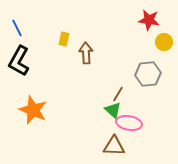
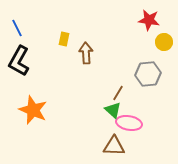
brown line: moved 1 px up
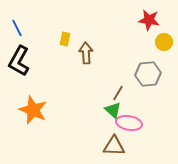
yellow rectangle: moved 1 px right
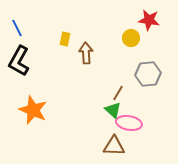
yellow circle: moved 33 px left, 4 px up
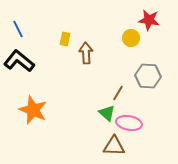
blue line: moved 1 px right, 1 px down
black L-shape: rotated 100 degrees clockwise
gray hexagon: moved 2 px down; rotated 10 degrees clockwise
green triangle: moved 6 px left, 3 px down
